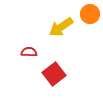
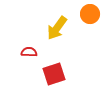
yellow arrow: moved 4 px left, 1 px down; rotated 20 degrees counterclockwise
red square: rotated 20 degrees clockwise
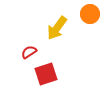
red semicircle: rotated 35 degrees counterclockwise
red square: moved 8 px left
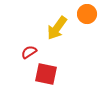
orange circle: moved 3 px left
red square: rotated 30 degrees clockwise
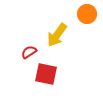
yellow arrow: moved 7 px down
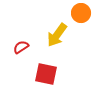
orange circle: moved 6 px left, 1 px up
red semicircle: moved 8 px left, 5 px up
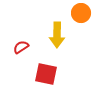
yellow arrow: rotated 35 degrees counterclockwise
